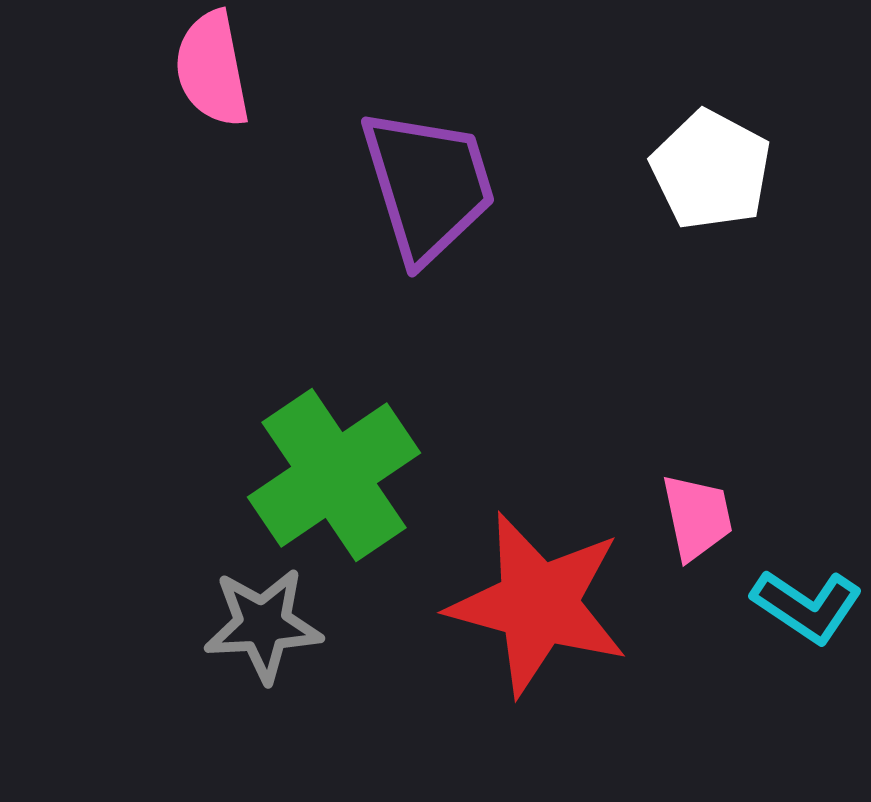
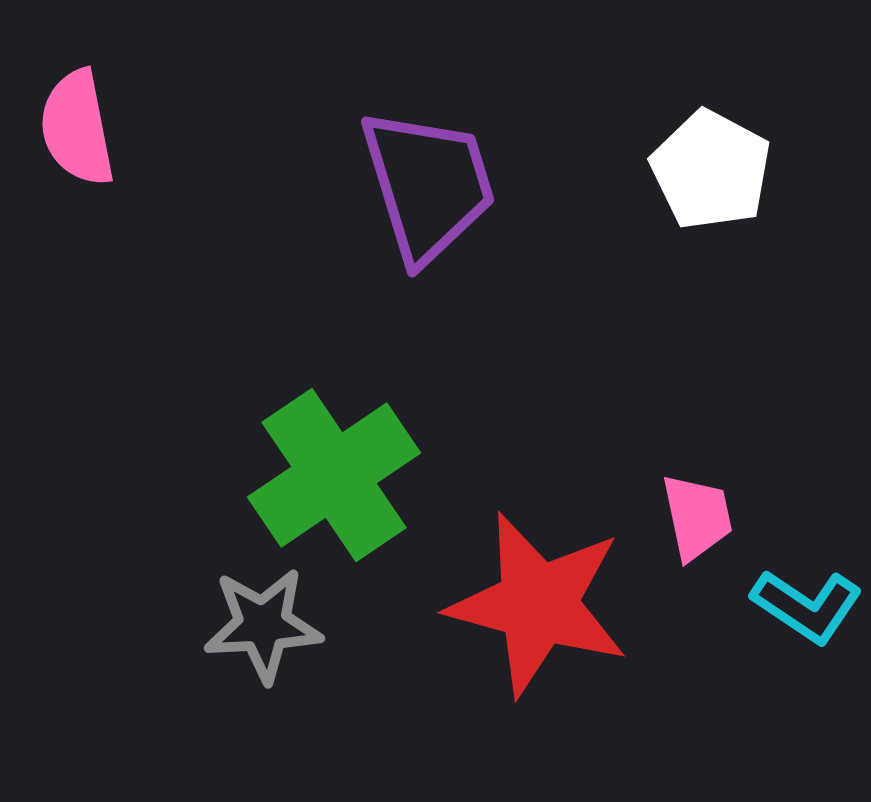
pink semicircle: moved 135 px left, 59 px down
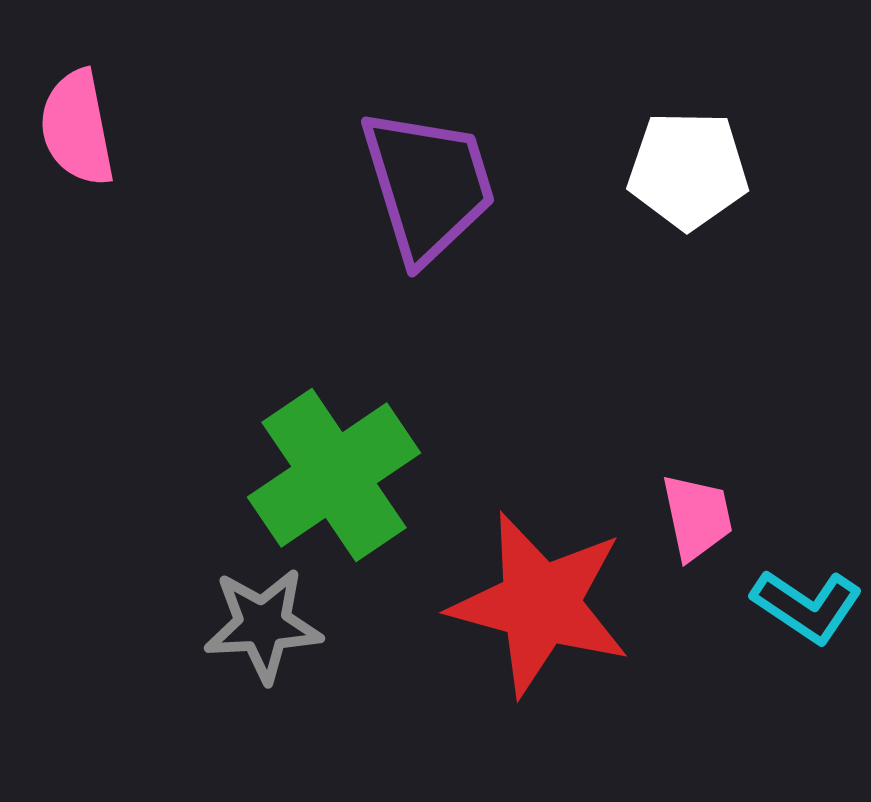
white pentagon: moved 23 px left; rotated 27 degrees counterclockwise
red star: moved 2 px right
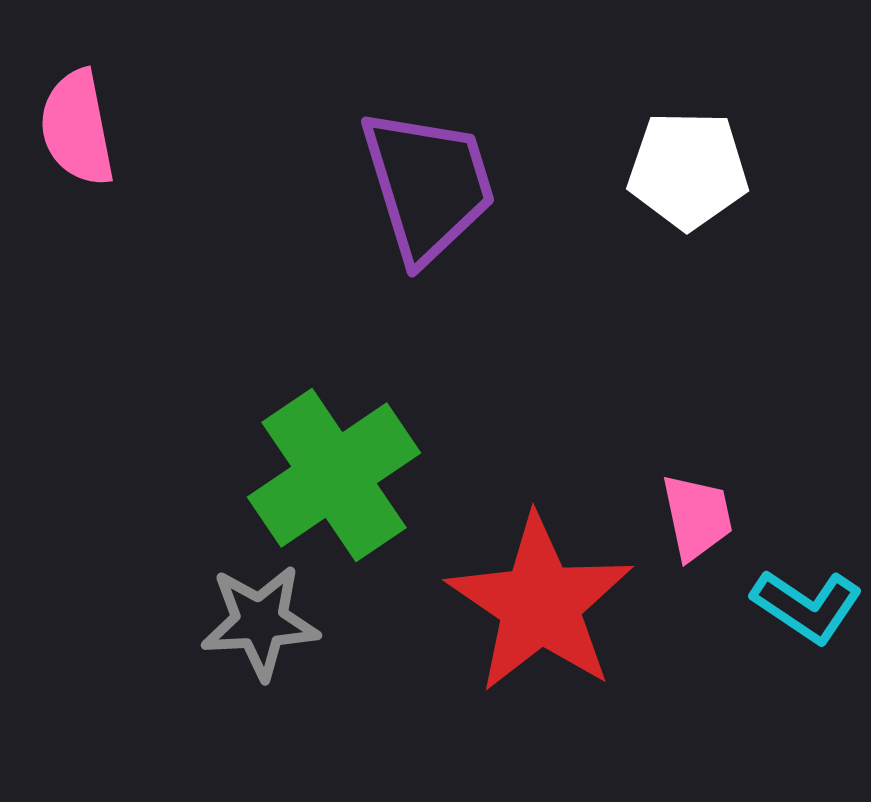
red star: rotated 19 degrees clockwise
gray star: moved 3 px left, 3 px up
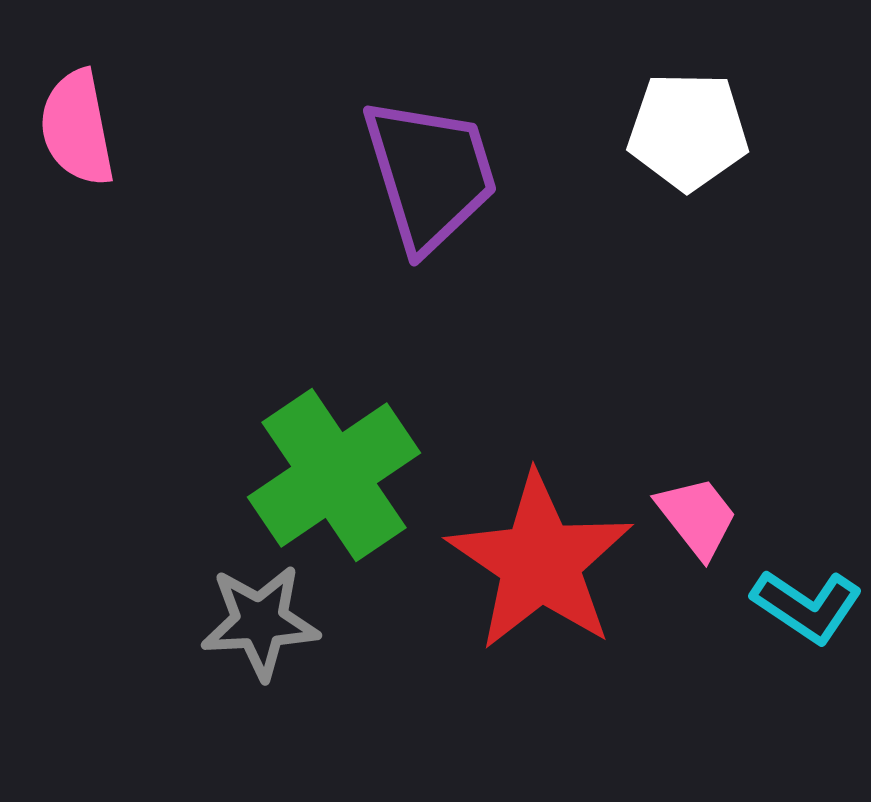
white pentagon: moved 39 px up
purple trapezoid: moved 2 px right, 11 px up
pink trapezoid: rotated 26 degrees counterclockwise
red star: moved 42 px up
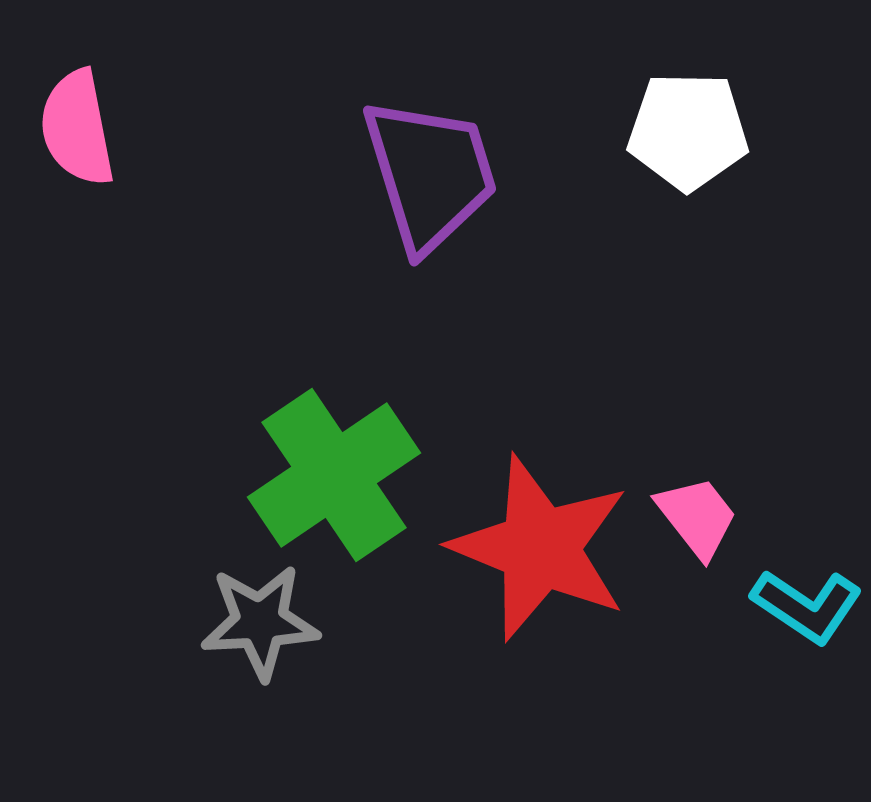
red star: moved 14 px up; rotated 12 degrees counterclockwise
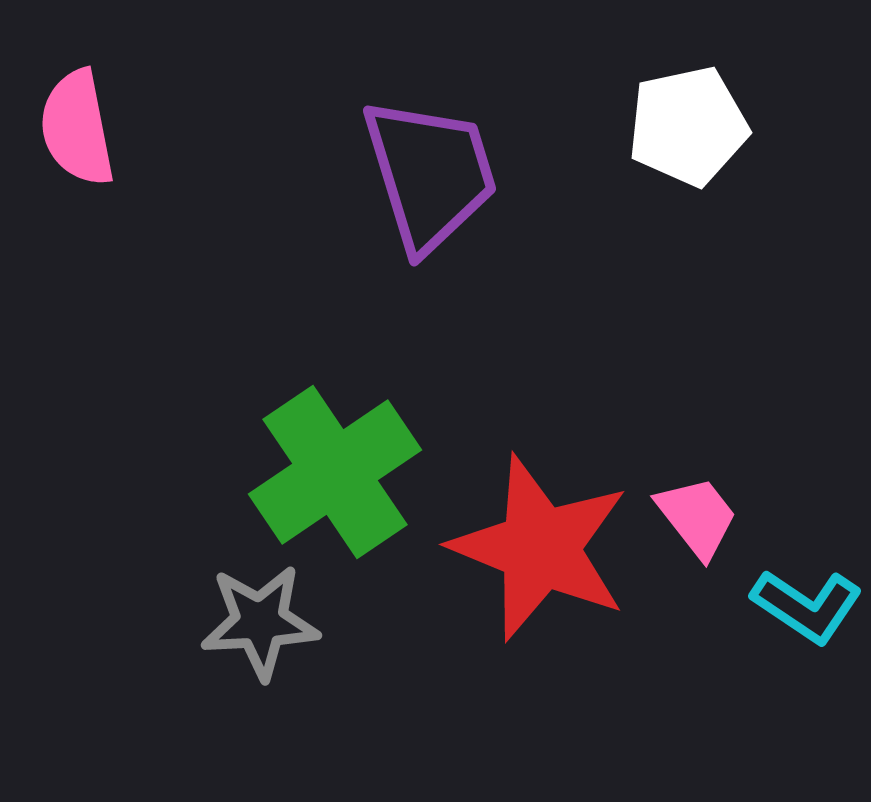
white pentagon: moved 5 px up; rotated 13 degrees counterclockwise
green cross: moved 1 px right, 3 px up
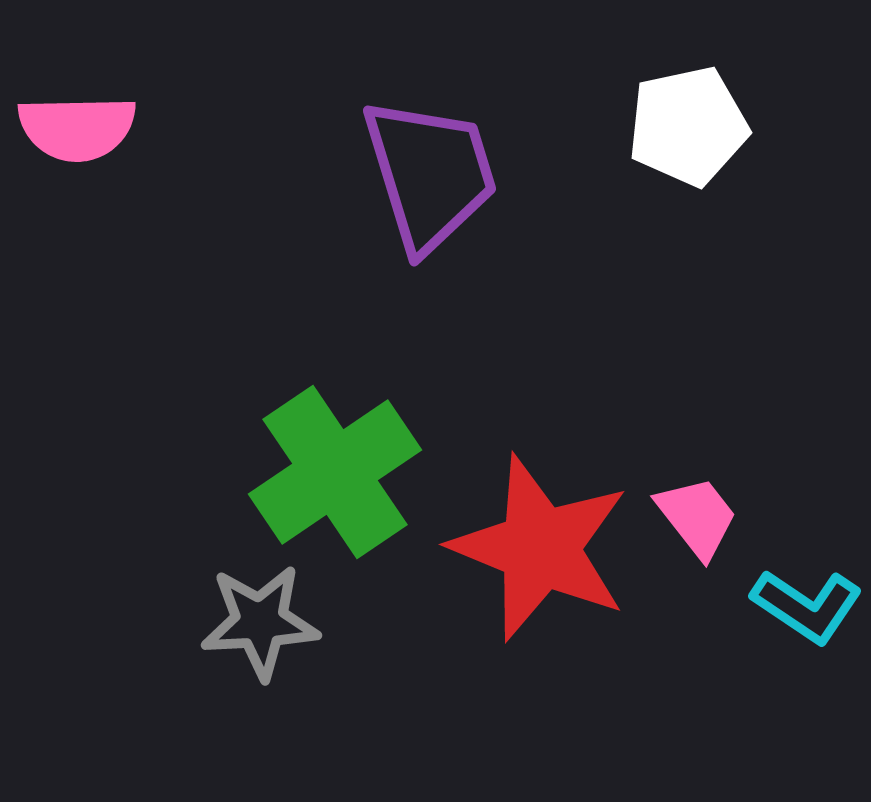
pink semicircle: rotated 80 degrees counterclockwise
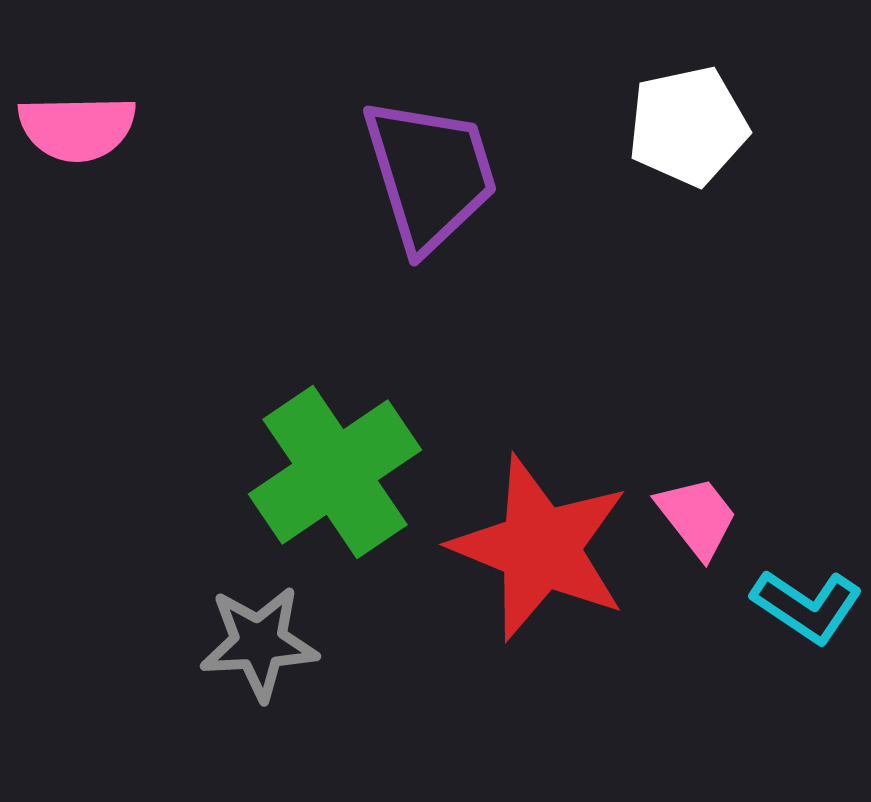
gray star: moved 1 px left, 21 px down
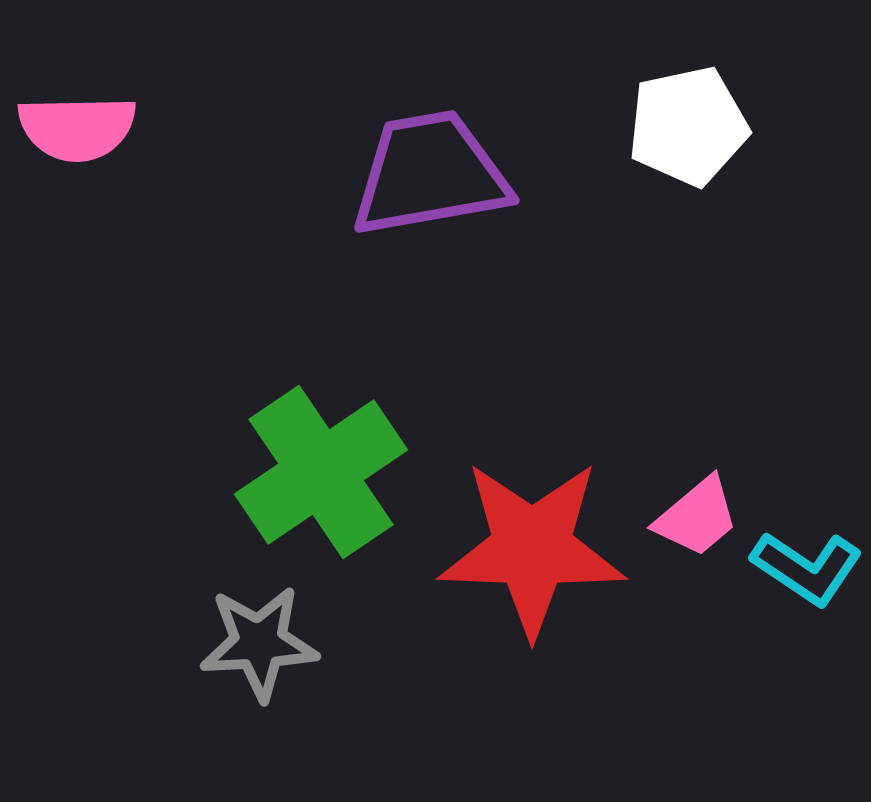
purple trapezoid: rotated 83 degrees counterclockwise
green cross: moved 14 px left
pink trapezoid: rotated 88 degrees clockwise
red star: moved 8 px left; rotated 20 degrees counterclockwise
cyan L-shape: moved 38 px up
